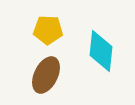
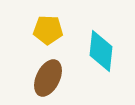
brown ellipse: moved 2 px right, 3 px down
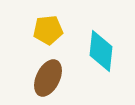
yellow pentagon: rotated 8 degrees counterclockwise
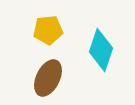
cyan diamond: moved 1 px up; rotated 12 degrees clockwise
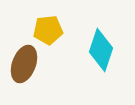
brown ellipse: moved 24 px left, 14 px up; rotated 6 degrees counterclockwise
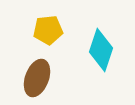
brown ellipse: moved 13 px right, 14 px down
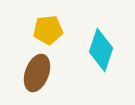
brown ellipse: moved 5 px up
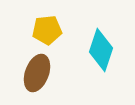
yellow pentagon: moved 1 px left
